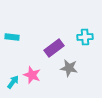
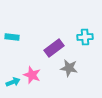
cyan arrow: rotated 32 degrees clockwise
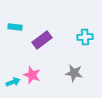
cyan rectangle: moved 3 px right, 10 px up
purple rectangle: moved 12 px left, 8 px up
gray star: moved 5 px right, 5 px down
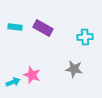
purple rectangle: moved 1 px right, 12 px up; rotated 66 degrees clockwise
gray star: moved 4 px up
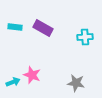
gray star: moved 2 px right, 14 px down
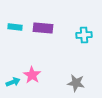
purple rectangle: rotated 24 degrees counterclockwise
cyan cross: moved 1 px left, 2 px up
pink star: rotated 12 degrees clockwise
